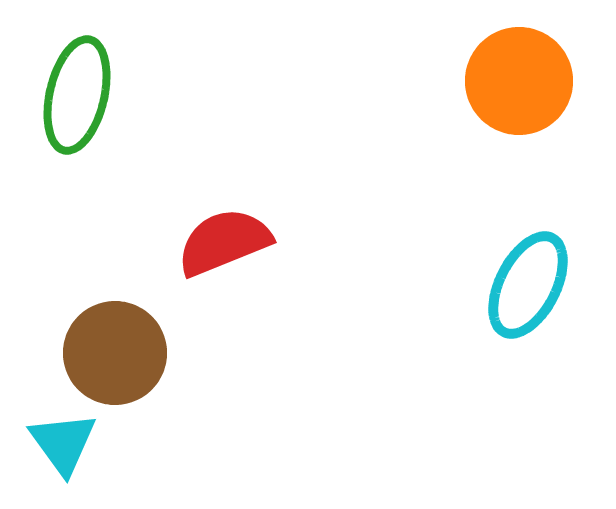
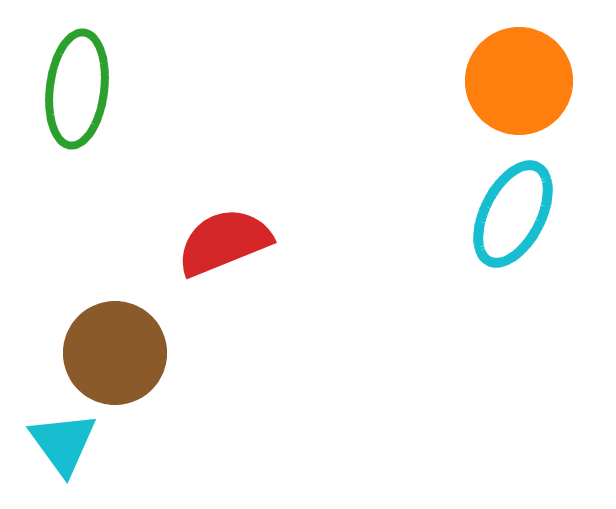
green ellipse: moved 6 px up; rotated 6 degrees counterclockwise
cyan ellipse: moved 15 px left, 71 px up
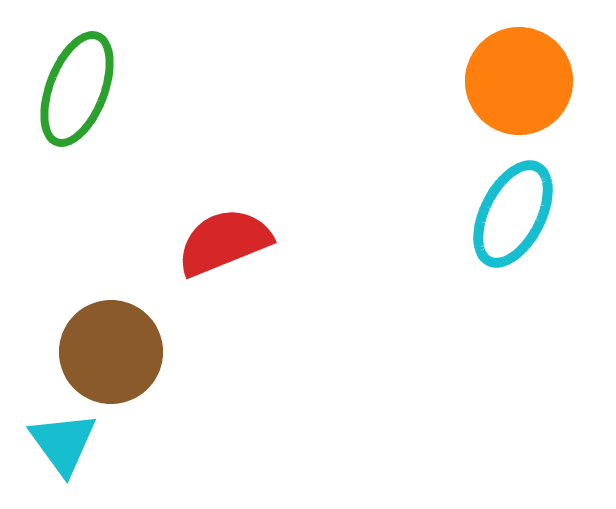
green ellipse: rotated 14 degrees clockwise
brown circle: moved 4 px left, 1 px up
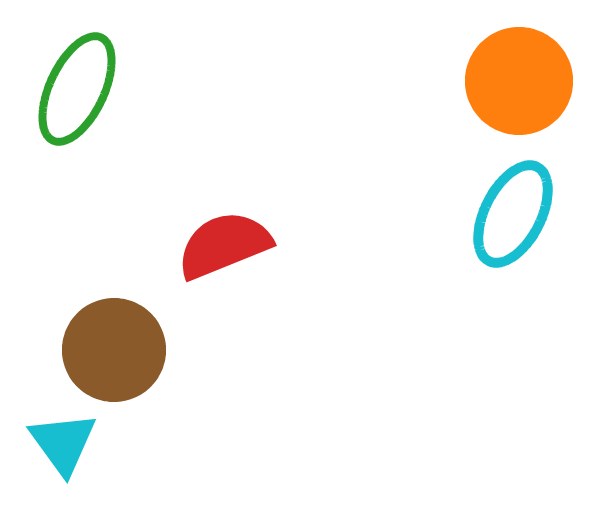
green ellipse: rotated 4 degrees clockwise
red semicircle: moved 3 px down
brown circle: moved 3 px right, 2 px up
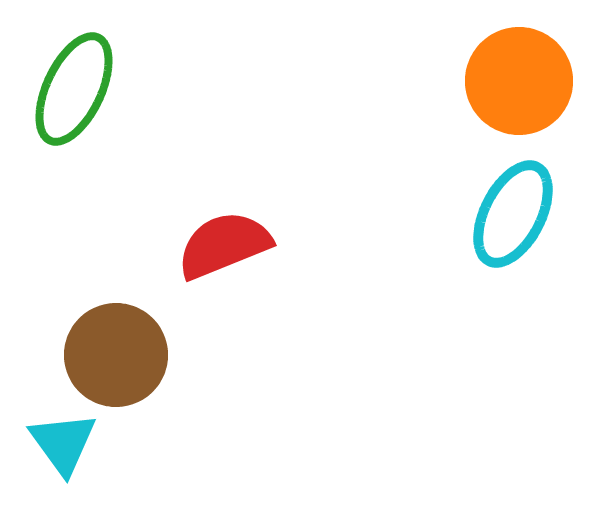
green ellipse: moved 3 px left
brown circle: moved 2 px right, 5 px down
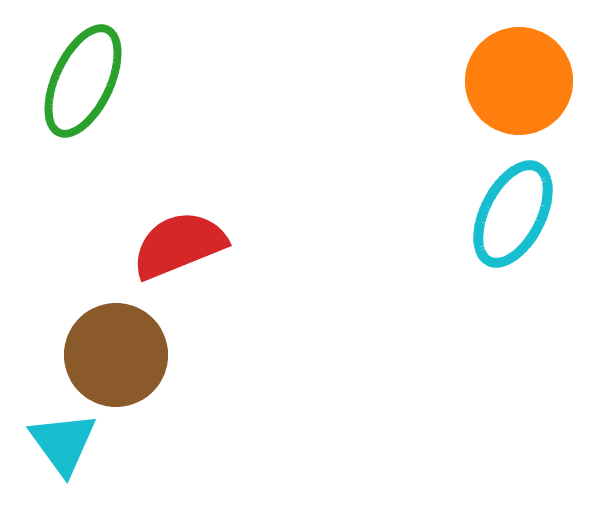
green ellipse: moved 9 px right, 8 px up
red semicircle: moved 45 px left
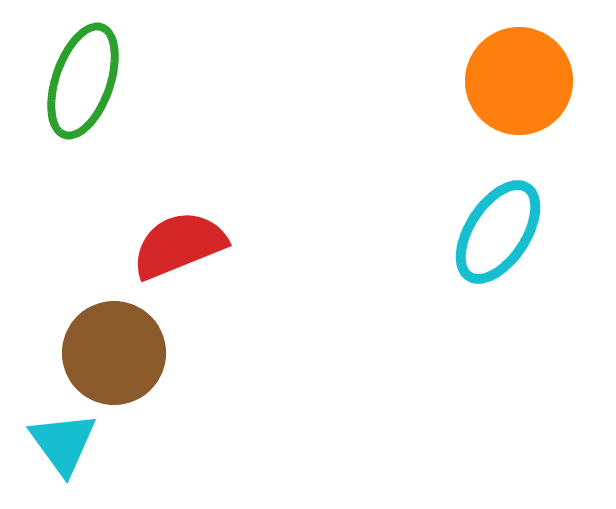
green ellipse: rotated 6 degrees counterclockwise
cyan ellipse: moved 15 px left, 18 px down; rotated 6 degrees clockwise
brown circle: moved 2 px left, 2 px up
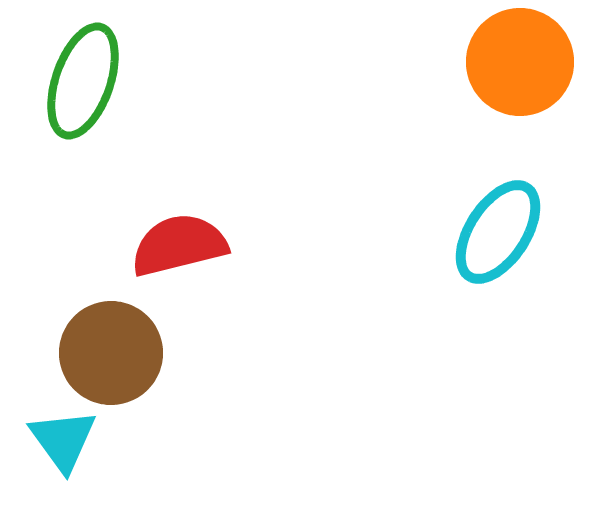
orange circle: moved 1 px right, 19 px up
red semicircle: rotated 8 degrees clockwise
brown circle: moved 3 px left
cyan triangle: moved 3 px up
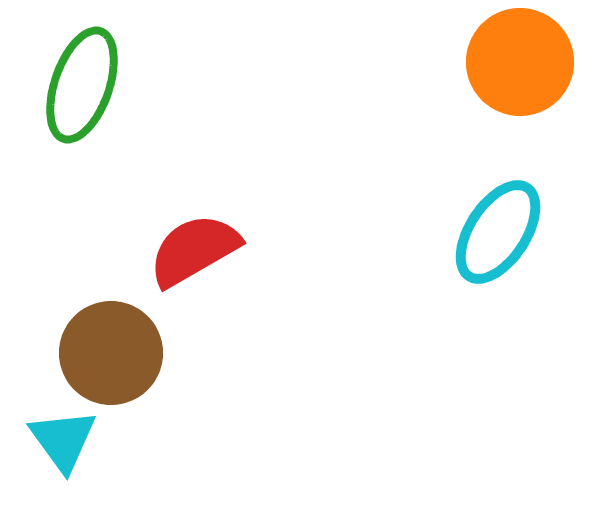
green ellipse: moved 1 px left, 4 px down
red semicircle: moved 15 px right, 5 px down; rotated 16 degrees counterclockwise
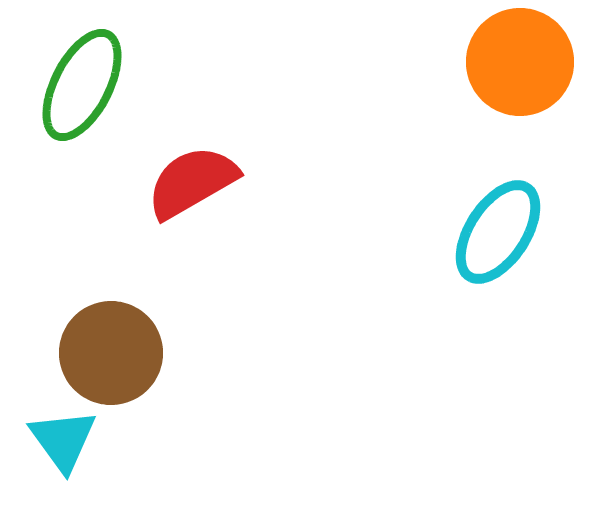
green ellipse: rotated 8 degrees clockwise
red semicircle: moved 2 px left, 68 px up
